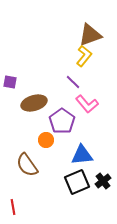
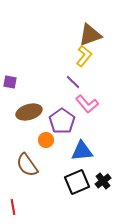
brown ellipse: moved 5 px left, 9 px down
blue triangle: moved 4 px up
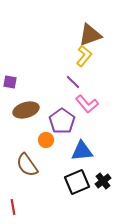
brown ellipse: moved 3 px left, 2 px up
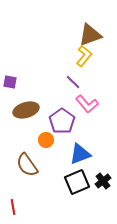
blue triangle: moved 2 px left, 3 px down; rotated 15 degrees counterclockwise
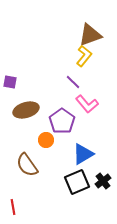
blue triangle: moved 3 px right; rotated 10 degrees counterclockwise
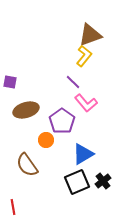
pink L-shape: moved 1 px left, 1 px up
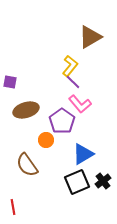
brown triangle: moved 2 px down; rotated 10 degrees counterclockwise
yellow L-shape: moved 14 px left, 10 px down
pink L-shape: moved 6 px left, 1 px down
